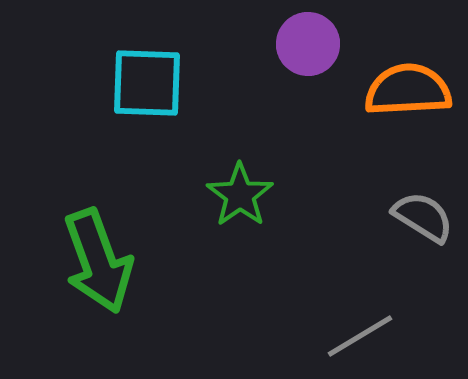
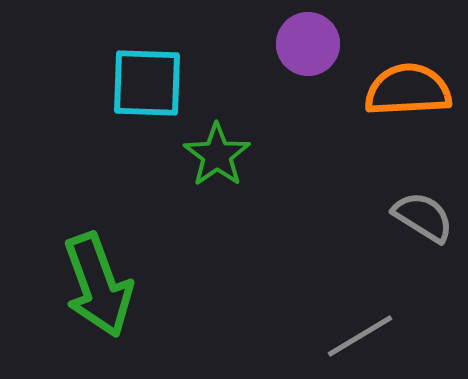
green star: moved 23 px left, 40 px up
green arrow: moved 24 px down
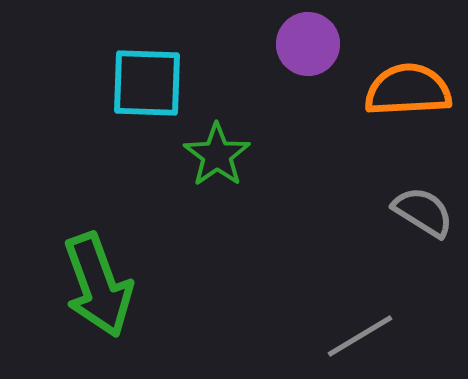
gray semicircle: moved 5 px up
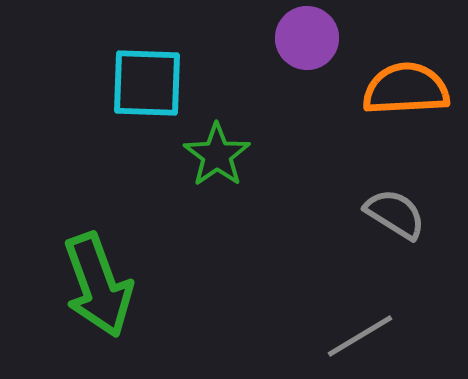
purple circle: moved 1 px left, 6 px up
orange semicircle: moved 2 px left, 1 px up
gray semicircle: moved 28 px left, 2 px down
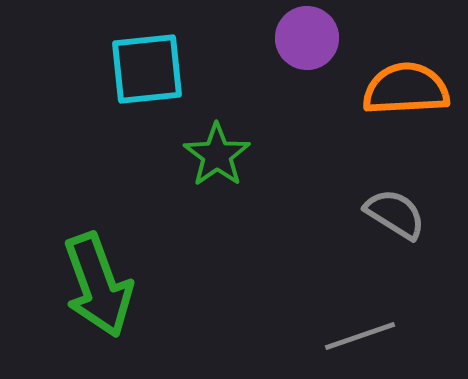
cyan square: moved 14 px up; rotated 8 degrees counterclockwise
gray line: rotated 12 degrees clockwise
